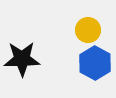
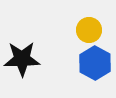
yellow circle: moved 1 px right
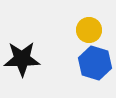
blue hexagon: rotated 12 degrees counterclockwise
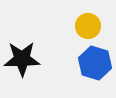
yellow circle: moved 1 px left, 4 px up
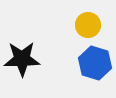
yellow circle: moved 1 px up
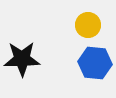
blue hexagon: rotated 12 degrees counterclockwise
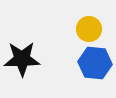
yellow circle: moved 1 px right, 4 px down
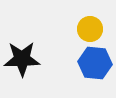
yellow circle: moved 1 px right
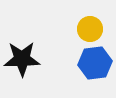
blue hexagon: rotated 12 degrees counterclockwise
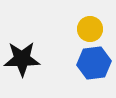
blue hexagon: moved 1 px left
